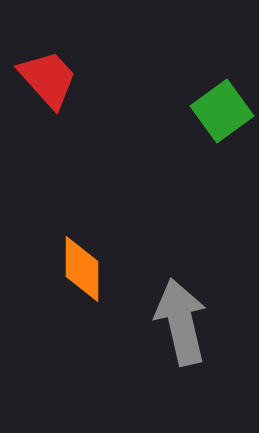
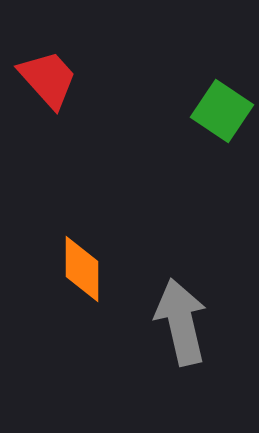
green square: rotated 20 degrees counterclockwise
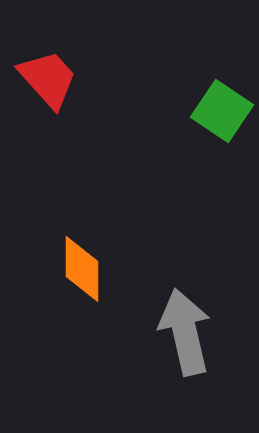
gray arrow: moved 4 px right, 10 px down
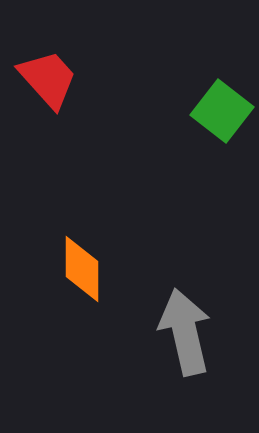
green square: rotated 4 degrees clockwise
